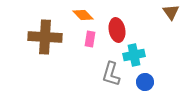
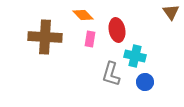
cyan cross: moved 1 px right, 1 px down; rotated 25 degrees clockwise
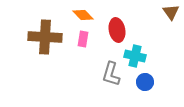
pink rectangle: moved 7 px left
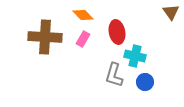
red ellipse: moved 2 px down
pink rectangle: rotated 21 degrees clockwise
gray L-shape: moved 3 px right, 1 px down
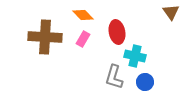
gray L-shape: moved 2 px down
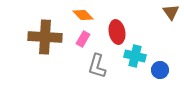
gray L-shape: moved 17 px left, 11 px up
blue circle: moved 15 px right, 12 px up
